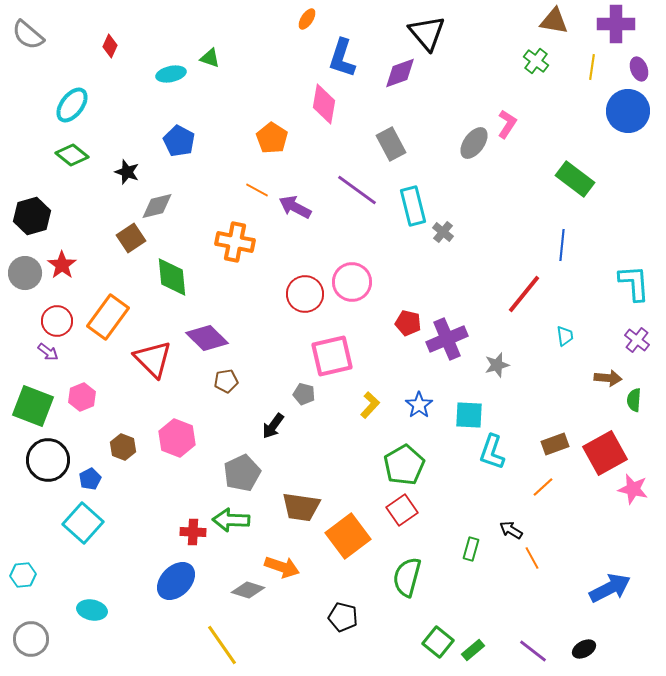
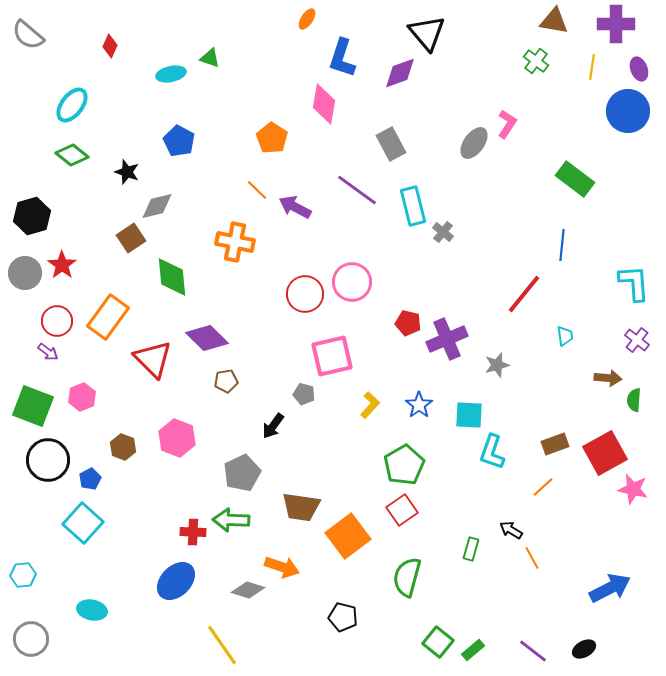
orange line at (257, 190): rotated 15 degrees clockwise
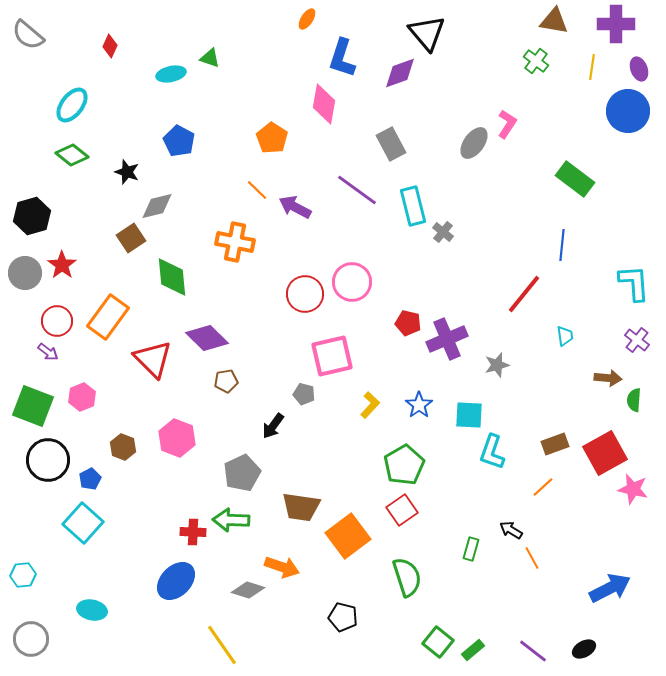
green semicircle at (407, 577): rotated 147 degrees clockwise
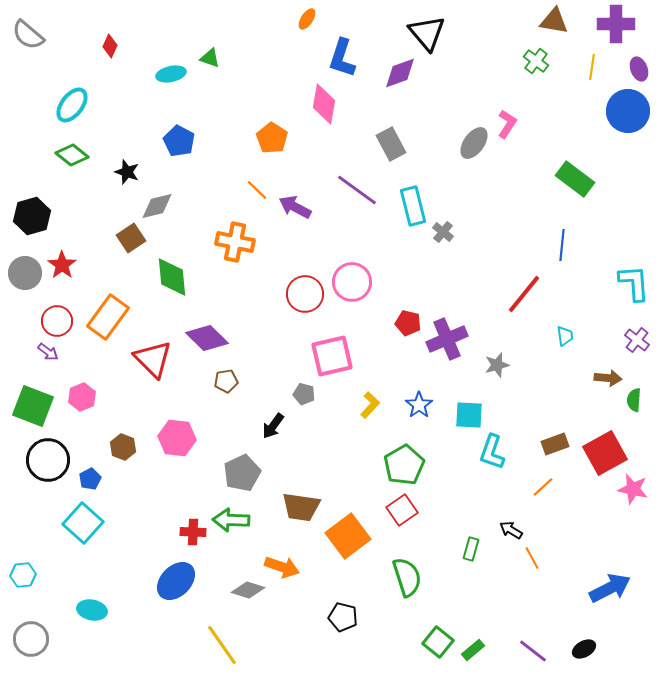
pink hexagon at (177, 438): rotated 15 degrees counterclockwise
